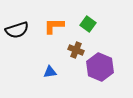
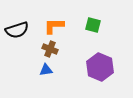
green square: moved 5 px right, 1 px down; rotated 21 degrees counterclockwise
brown cross: moved 26 px left, 1 px up
blue triangle: moved 4 px left, 2 px up
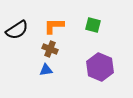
black semicircle: rotated 15 degrees counterclockwise
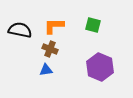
black semicircle: moved 3 px right; rotated 135 degrees counterclockwise
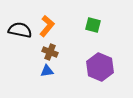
orange L-shape: moved 7 px left; rotated 130 degrees clockwise
brown cross: moved 3 px down
blue triangle: moved 1 px right, 1 px down
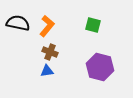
black semicircle: moved 2 px left, 7 px up
purple hexagon: rotated 8 degrees counterclockwise
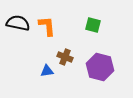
orange L-shape: rotated 45 degrees counterclockwise
brown cross: moved 15 px right, 5 px down
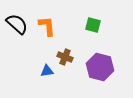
black semicircle: moved 1 px left, 1 px down; rotated 30 degrees clockwise
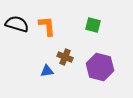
black semicircle: rotated 25 degrees counterclockwise
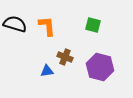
black semicircle: moved 2 px left
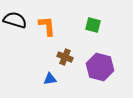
black semicircle: moved 4 px up
blue triangle: moved 3 px right, 8 px down
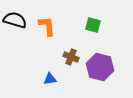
brown cross: moved 6 px right
